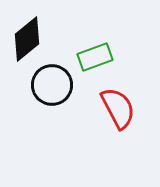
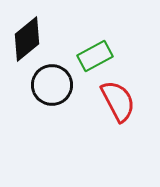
green rectangle: moved 1 px up; rotated 8 degrees counterclockwise
red semicircle: moved 7 px up
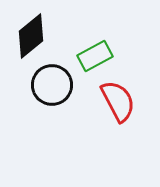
black diamond: moved 4 px right, 3 px up
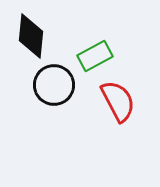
black diamond: rotated 45 degrees counterclockwise
black circle: moved 2 px right
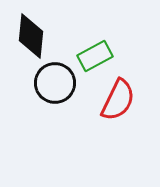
black circle: moved 1 px right, 2 px up
red semicircle: moved 1 px up; rotated 54 degrees clockwise
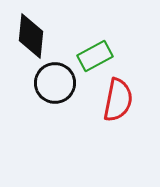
red semicircle: rotated 15 degrees counterclockwise
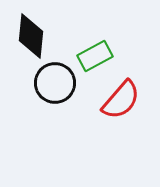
red semicircle: moved 3 px right; rotated 30 degrees clockwise
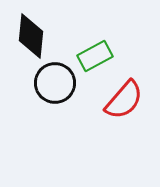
red semicircle: moved 3 px right
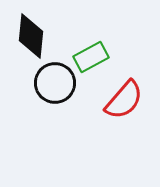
green rectangle: moved 4 px left, 1 px down
